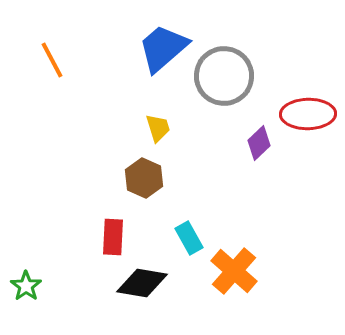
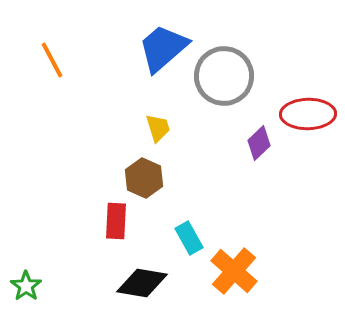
red rectangle: moved 3 px right, 16 px up
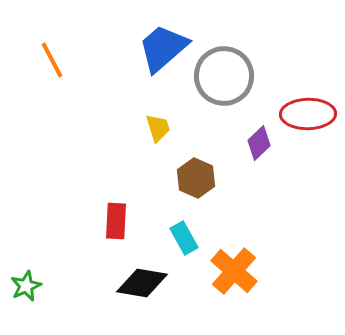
brown hexagon: moved 52 px right
cyan rectangle: moved 5 px left
green star: rotated 12 degrees clockwise
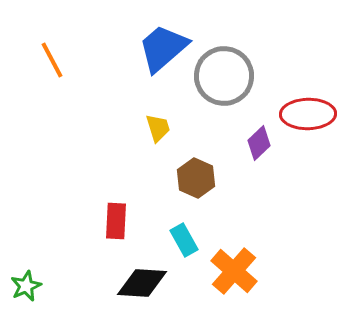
cyan rectangle: moved 2 px down
black diamond: rotated 6 degrees counterclockwise
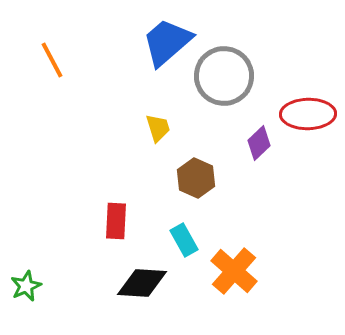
blue trapezoid: moved 4 px right, 6 px up
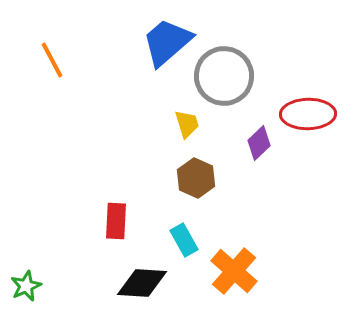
yellow trapezoid: moved 29 px right, 4 px up
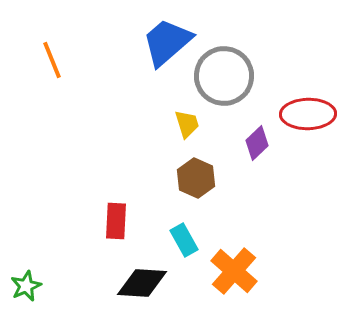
orange line: rotated 6 degrees clockwise
purple diamond: moved 2 px left
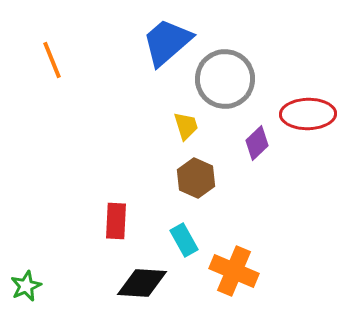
gray circle: moved 1 px right, 3 px down
yellow trapezoid: moved 1 px left, 2 px down
orange cross: rotated 18 degrees counterclockwise
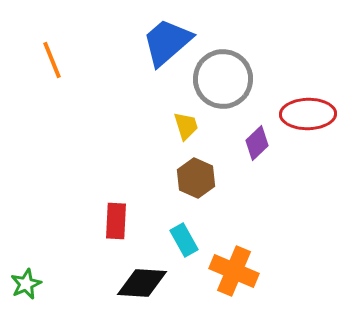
gray circle: moved 2 px left
green star: moved 2 px up
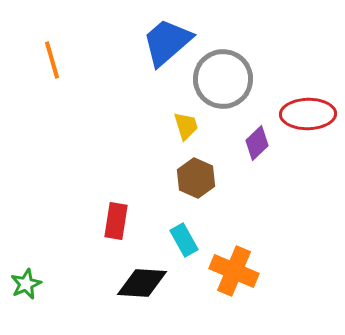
orange line: rotated 6 degrees clockwise
red rectangle: rotated 6 degrees clockwise
